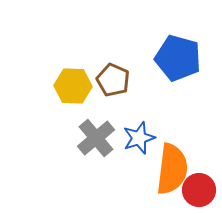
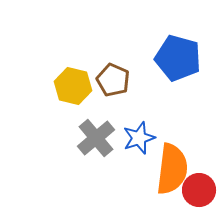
yellow hexagon: rotated 12 degrees clockwise
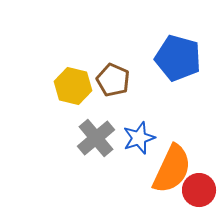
orange semicircle: rotated 18 degrees clockwise
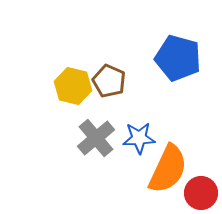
brown pentagon: moved 4 px left, 1 px down
blue star: rotated 16 degrees clockwise
orange semicircle: moved 4 px left
red circle: moved 2 px right, 3 px down
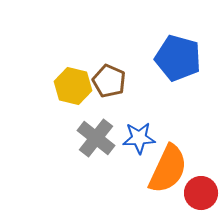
gray cross: rotated 12 degrees counterclockwise
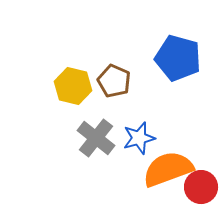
brown pentagon: moved 5 px right
blue star: rotated 12 degrees counterclockwise
orange semicircle: rotated 135 degrees counterclockwise
red circle: moved 6 px up
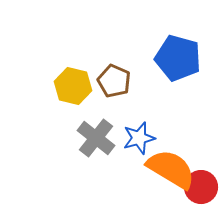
orange semicircle: moved 3 px right; rotated 51 degrees clockwise
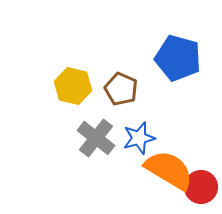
brown pentagon: moved 7 px right, 8 px down
orange semicircle: moved 2 px left, 1 px down
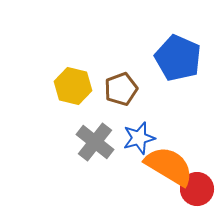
blue pentagon: rotated 9 degrees clockwise
brown pentagon: rotated 28 degrees clockwise
gray cross: moved 1 px left, 4 px down
orange semicircle: moved 4 px up
red circle: moved 4 px left, 2 px down
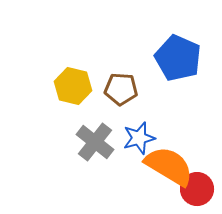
brown pentagon: rotated 24 degrees clockwise
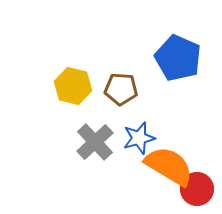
gray cross: rotated 9 degrees clockwise
